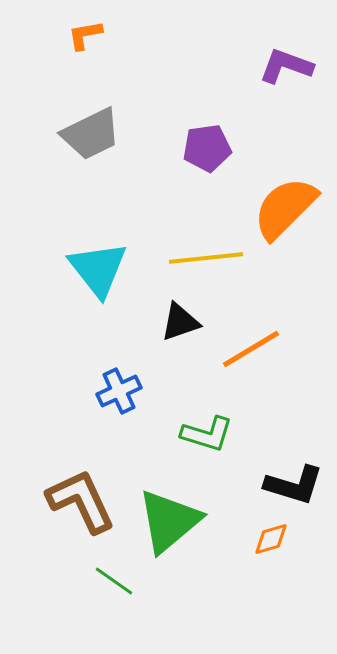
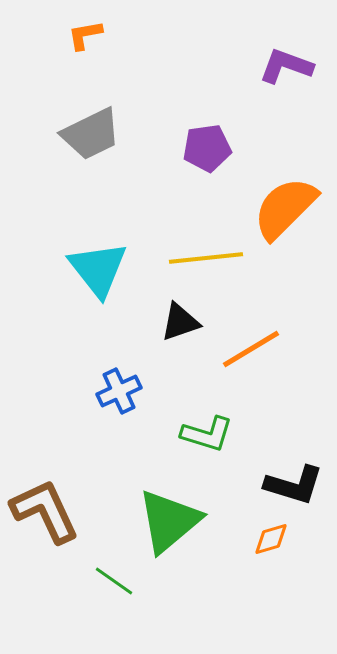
brown L-shape: moved 36 px left, 10 px down
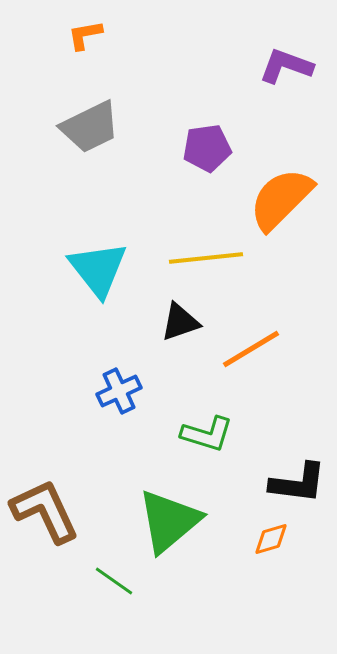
gray trapezoid: moved 1 px left, 7 px up
orange semicircle: moved 4 px left, 9 px up
black L-shape: moved 4 px right, 2 px up; rotated 10 degrees counterclockwise
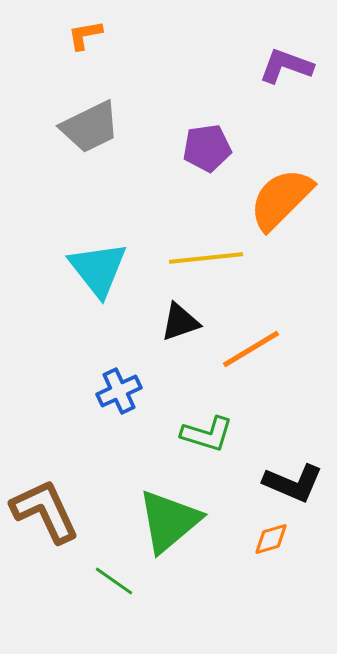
black L-shape: moved 5 px left; rotated 16 degrees clockwise
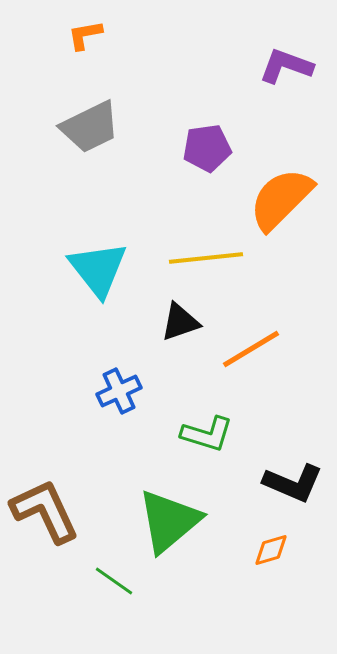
orange diamond: moved 11 px down
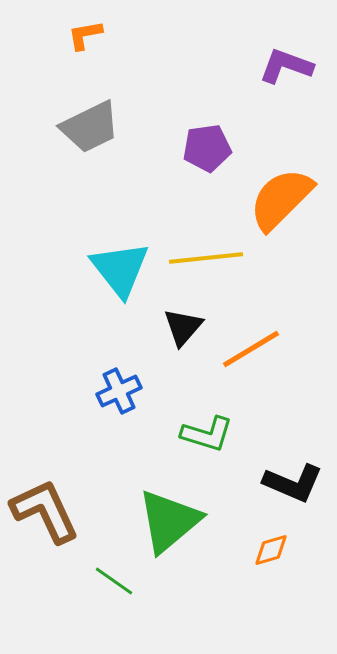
cyan triangle: moved 22 px right
black triangle: moved 3 px right, 5 px down; rotated 30 degrees counterclockwise
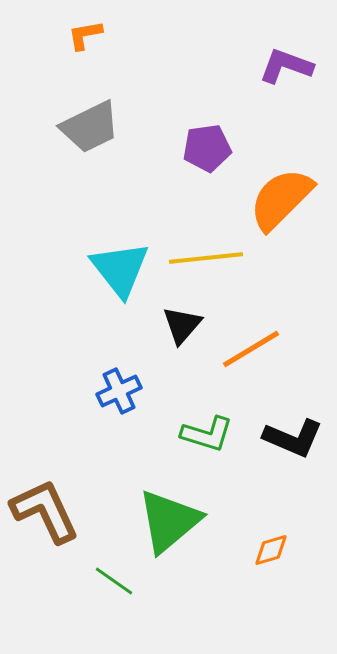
black triangle: moved 1 px left, 2 px up
black L-shape: moved 45 px up
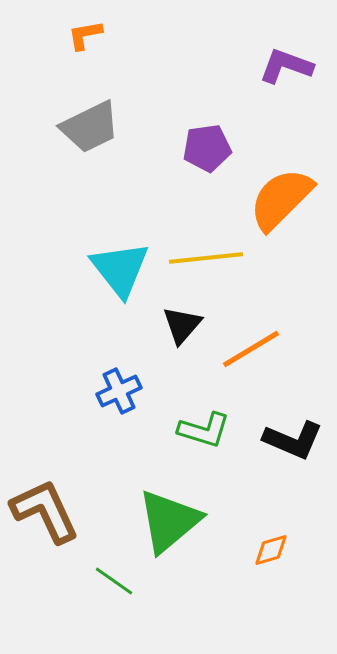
green L-shape: moved 3 px left, 4 px up
black L-shape: moved 2 px down
